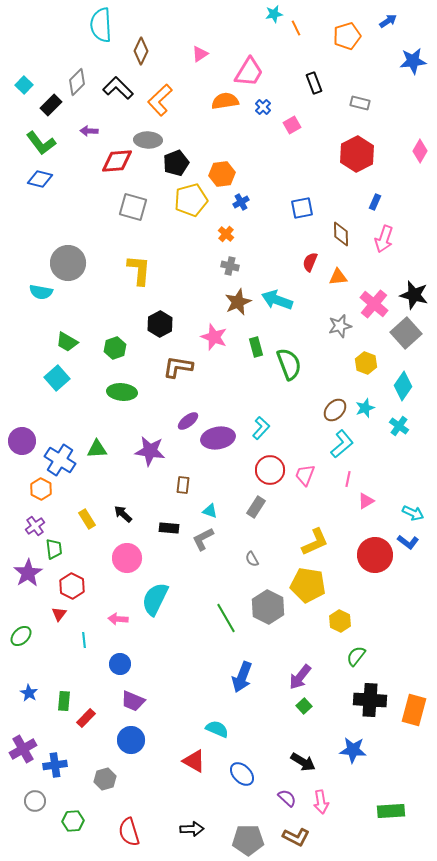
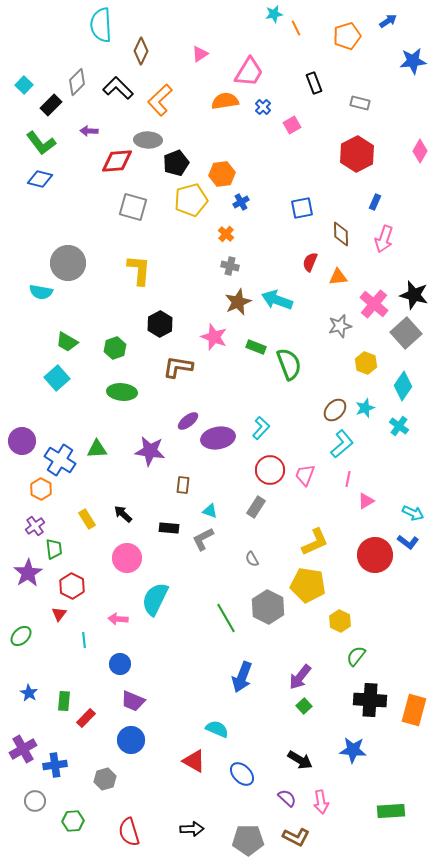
green rectangle at (256, 347): rotated 54 degrees counterclockwise
black arrow at (303, 762): moved 3 px left, 2 px up
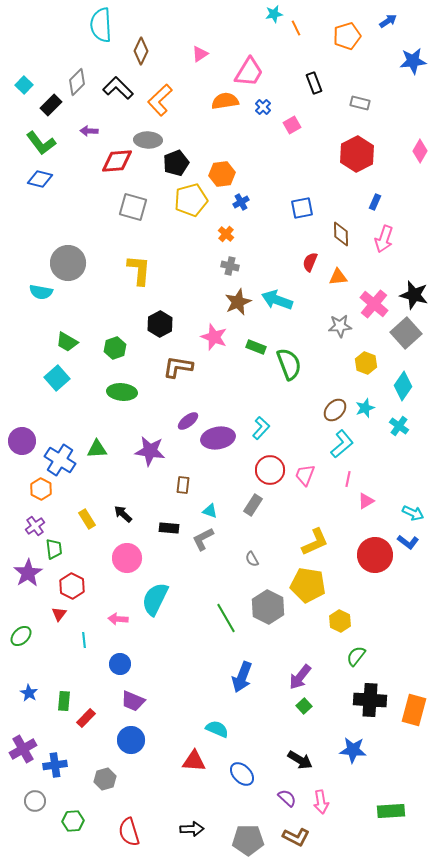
gray star at (340, 326): rotated 10 degrees clockwise
gray rectangle at (256, 507): moved 3 px left, 2 px up
red triangle at (194, 761): rotated 25 degrees counterclockwise
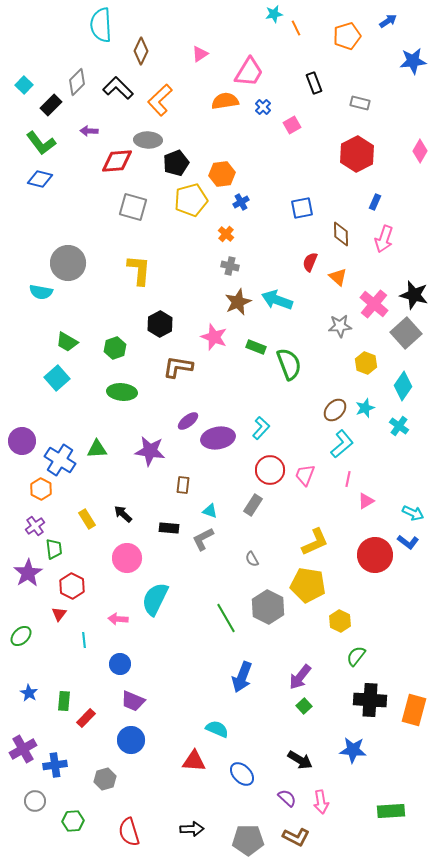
orange triangle at (338, 277): rotated 48 degrees clockwise
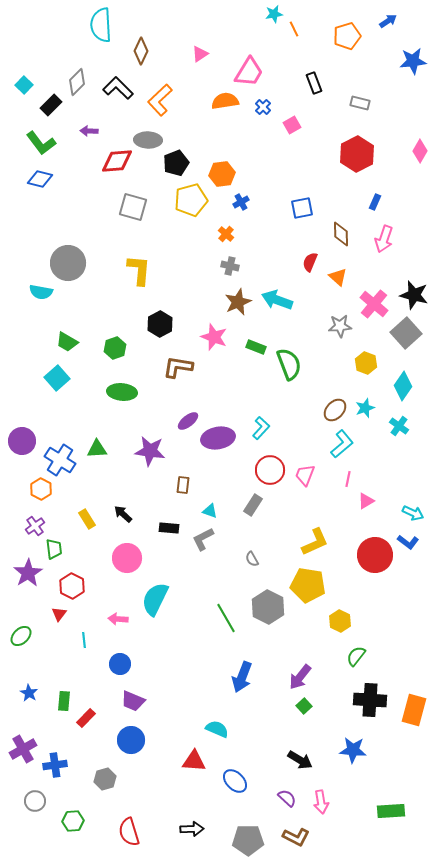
orange line at (296, 28): moved 2 px left, 1 px down
blue ellipse at (242, 774): moved 7 px left, 7 px down
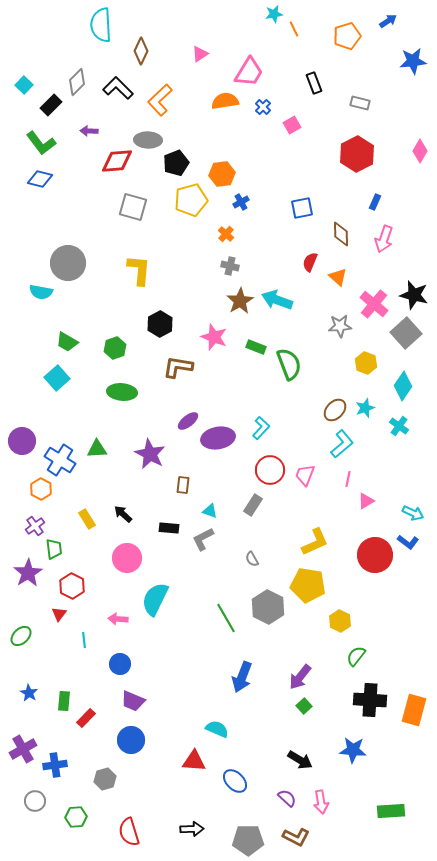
brown star at (238, 302): moved 2 px right, 1 px up; rotated 8 degrees counterclockwise
purple star at (150, 451): moved 3 px down; rotated 20 degrees clockwise
green hexagon at (73, 821): moved 3 px right, 4 px up
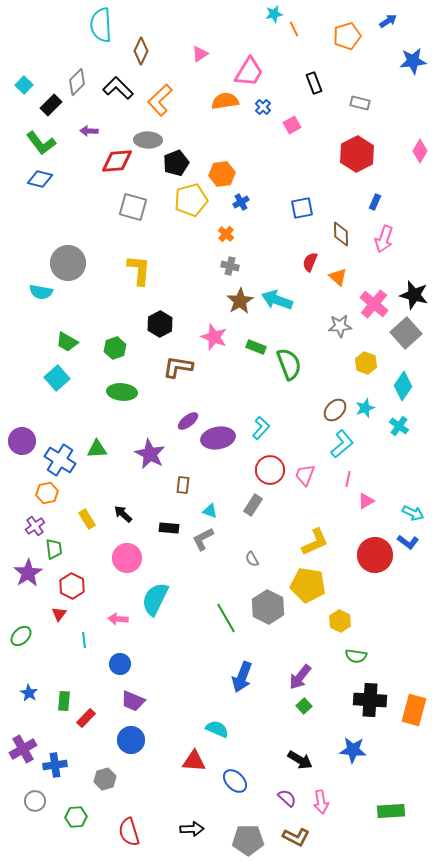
orange hexagon at (41, 489): moved 6 px right, 4 px down; rotated 20 degrees clockwise
green semicircle at (356, 656): rotated 120 degrees counterclockwise
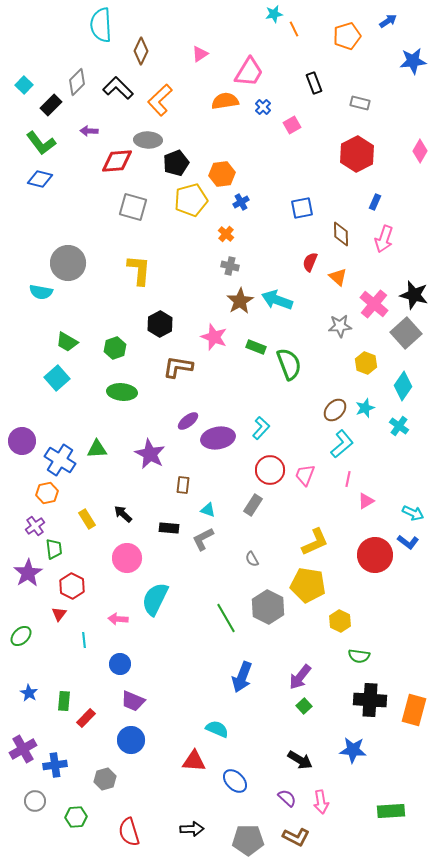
cyan triangle at (210, 511): moved 2 px left, 1 px up
green semicircle at (356, 656): moved 3 px right
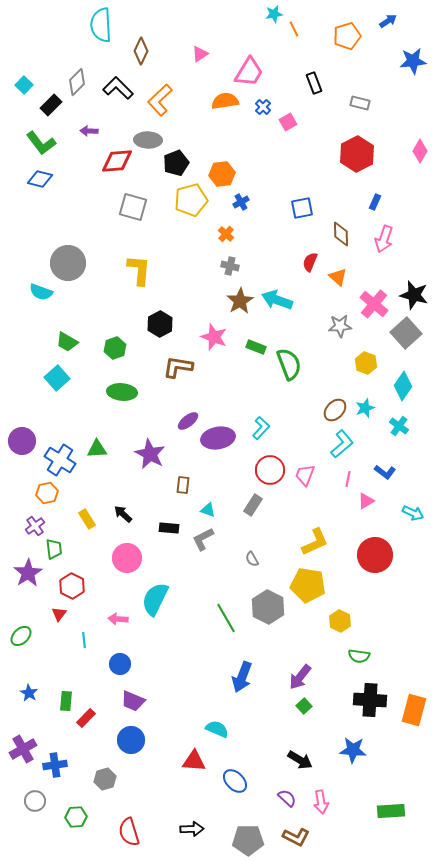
pink square at (292, 125): moved 4 px left, 3 px up
cyan semicircle at (41, 292): rotated 10 degrees clockwise
blue L-shape at (408, 542): moved 23 px left, 70 px up
green rectangle at (64, 701): moved 2 px right
